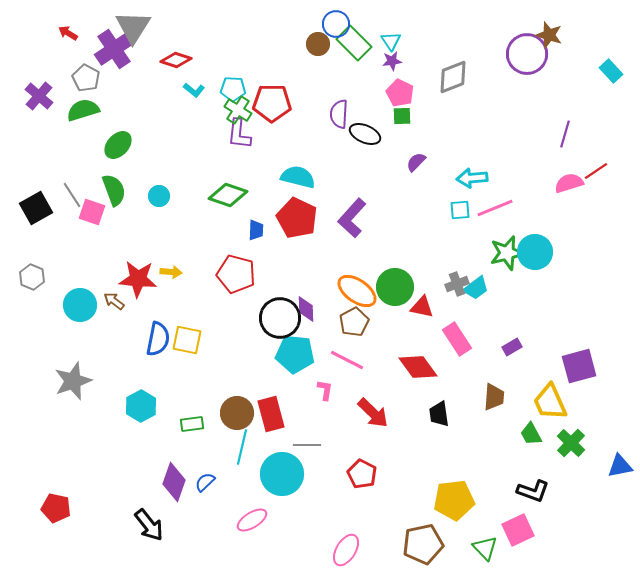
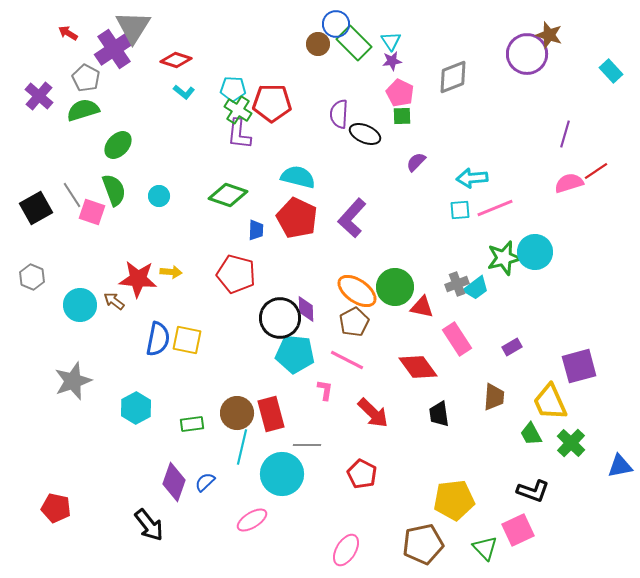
cyan L-shape at (194, 90): moved 10 px left, 2 px down
green star at (507, 253): moved 3 px left, 5 px down
cyan hexagon at (141, 406): moved 5 px left, 2 px down
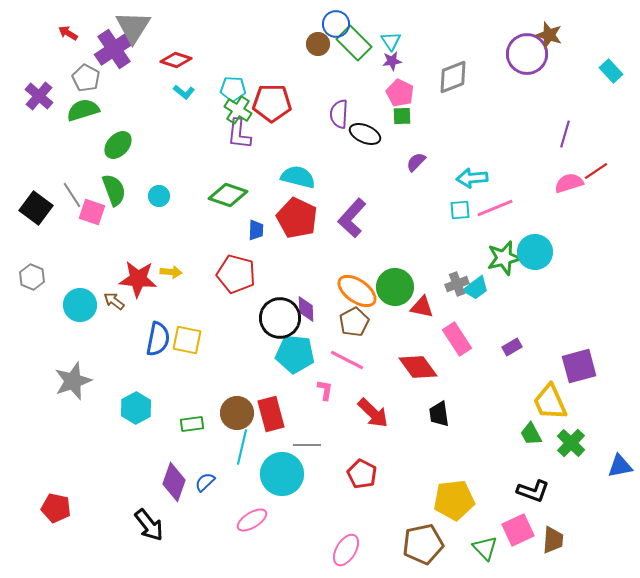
black square at (36, 208): rotated 24 degrees counterclockwise
brown trapezoid at (494, 397): moved 59 px right, 143 px down
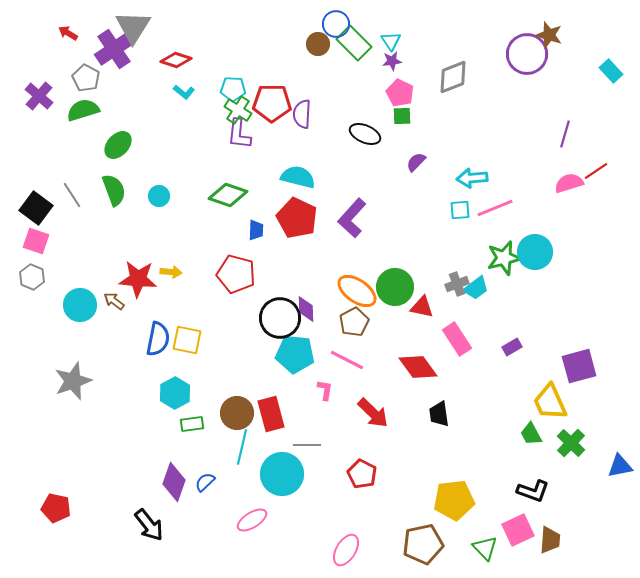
purple semicircle at (339, 114): moved 37 px left
pink square at (92, 212): moved 56 px left, 29 px down
cyan hexagon at (136, 408): moved 39 px right, 15 px up
brown trapezoid at (553, 540): moved 3 px left
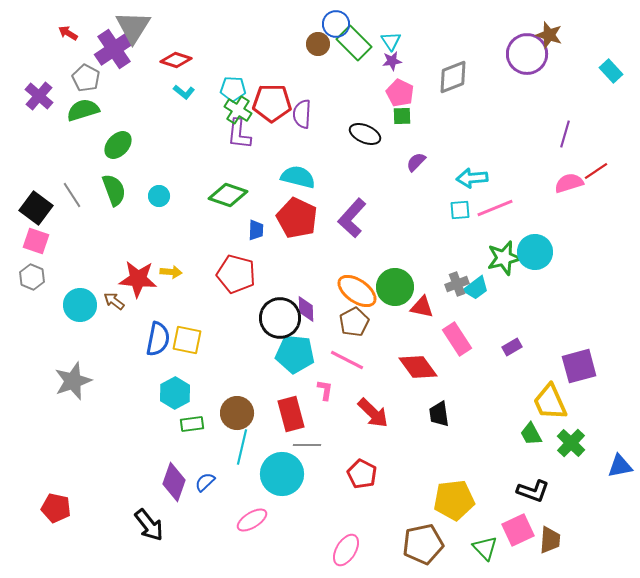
red rectangle at (271, 414): moved 20 px right
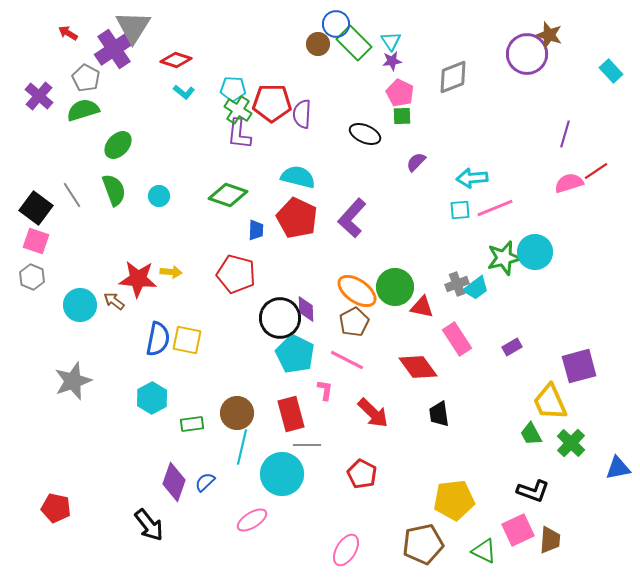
cyan pentagon at (295, 354): rotated 21 degrees clockwise
cyan hexagon at (175, 393): moved 23 px left, 5 px down
blue triangle at (620, 466): moved 2 px left, 2 px down
green triangle at (485, 548): moved 1 px left, 3 px down; rotated 20 degrees counterclockwise
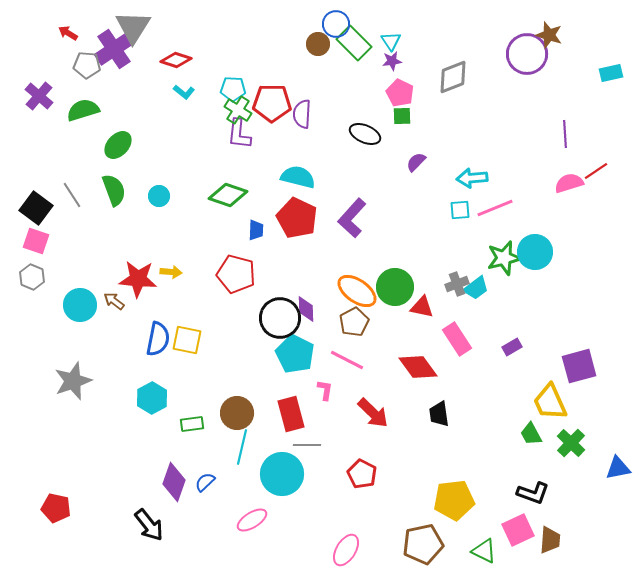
cyan rectangle at (611, 71): moved 2 px down; rotated 60 degrees counterclockwise
gray pentagon at (86, 78): moved 1 px right, 13 px up; rotated 24 degrees counterclockwise
purple line at (565, 134): rotated 20 degrees counterclockwise
black L-shape at (533, 491): moved 2 px down
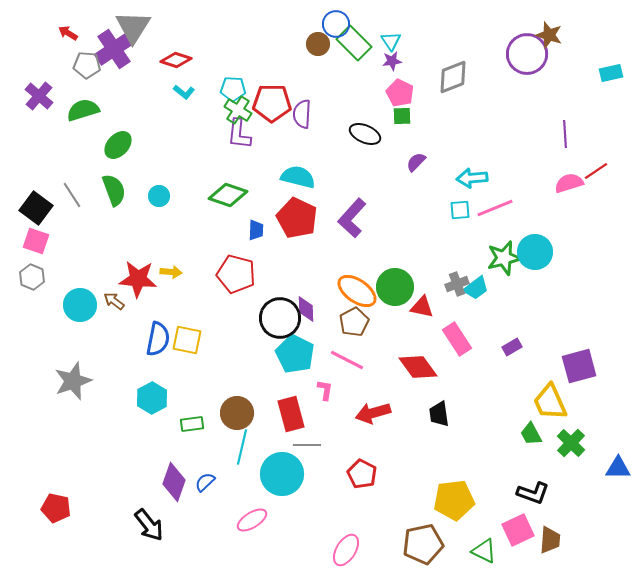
red arrow at (373, 413): rotated 120 degrees clockwise
blue triangle at (618, 468): rotated 12 degrees clockwise
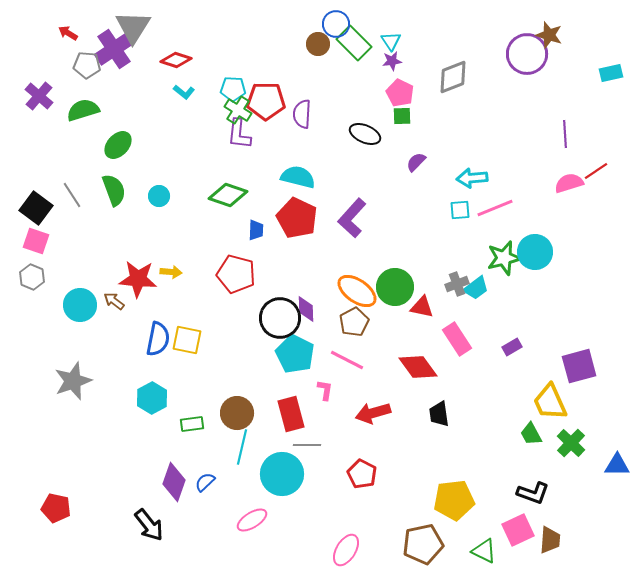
red pentagon at (272, 103): moved 6 px left, 2 px up
blue triangle at (618, 468): moved 1 px left, 3 px up
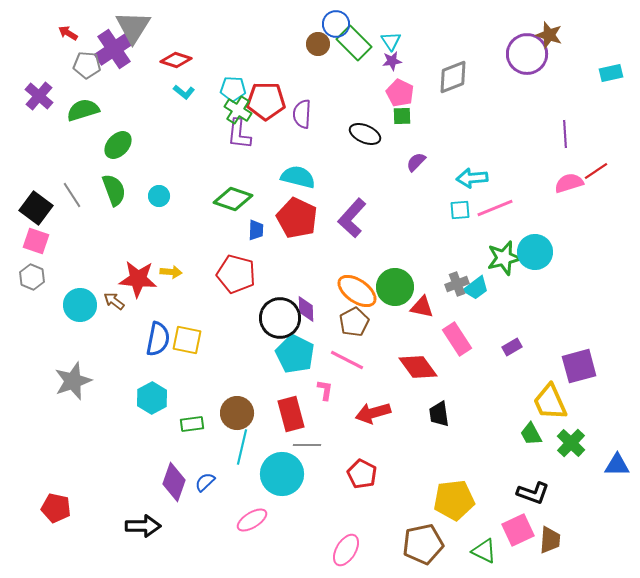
green diamond at (228, 195): moved 5 px right, 4 px down
black arrow at (149, 525): moved 6 px left, 1 px down; rotated 52 degrees counterclockwise
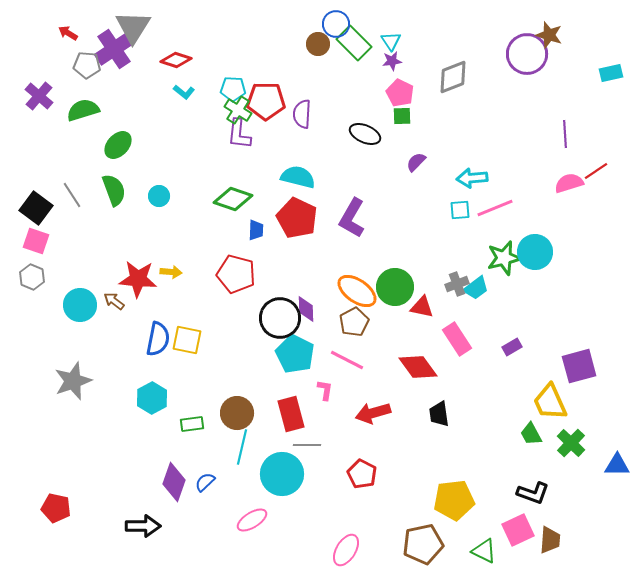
purple L-shape at (352, 218): rotated 12 degrees counterclockwise
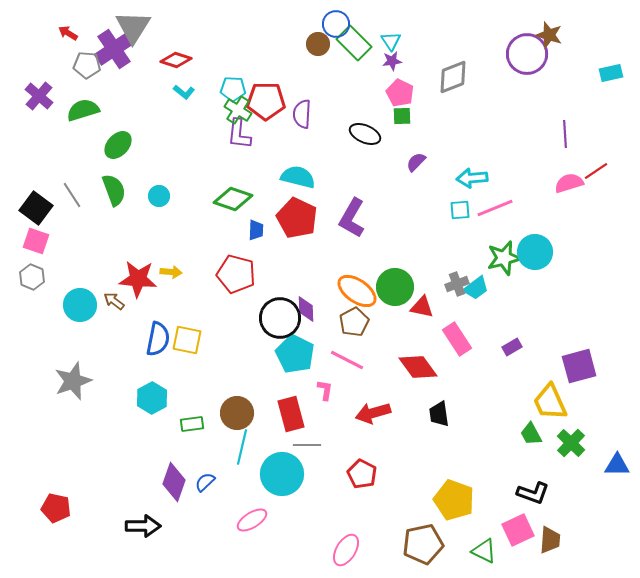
yellow pentagon at (454, 500): rotated 27 degrees clockwise
